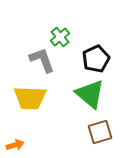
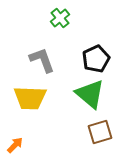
green cross: moved 19 px up
orange arrow: rotated 30 degrees counterclockwise
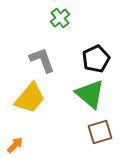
yellow trapezoid: rotated 52 degrees counterclockwise
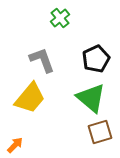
green triangle: moved 1 px right, 4 px down
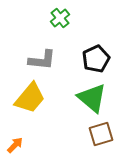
gray L-shape: rotated 116 degrees clockwise
green triangle: moved 1 px right
brown square: moved 1 px right, 2 px down
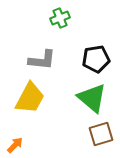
green cross: rotated 18 degrees clockwise
black pentagon: rotated 16 degrees clockwise
yellow trapezoid: rotated 12 degrees counterclockwise
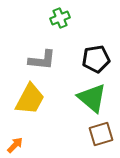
yellow trapezoid: moved 1 px down
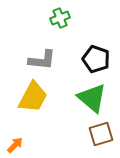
black pentagon: rotated 28 degrees clockwise
yellow trapezoid: moved 3 px right, 2 px up
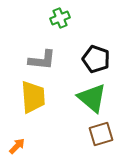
yellow trapezoid: rotated 32 degrees counterclockwise
orange arrow: moved 2 px right, 1 px down
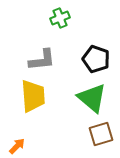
gray L-shape: rotated 12 degrees counterclockwise
yellow trapezoid: moved 1 px up
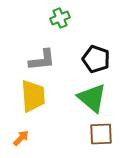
brown square: rotated 15 degrees clockwise
orange arrow: moved 4 px right, 8 px up
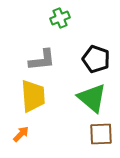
orange arrow: moved 4 px up
